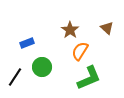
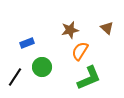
brown star: rotated 24 degrees clockwise
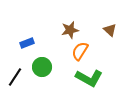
brown triangle: moved 3 px right, 2 px down
green L-shape: rotated 52 degrees clockwise
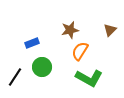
brown triangle: rotated 32 degrees clockwise
blue rectangle: moved 5 px right
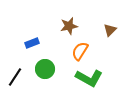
brown star: moved 1 px left, 4 px up
green circle: moved 3 px right, 2 px down
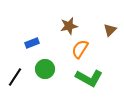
orange semicircle: moved 2 px up
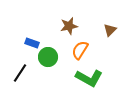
blue rectangle: rotated 40 degrees clockwise
orange semicircle: moved 1 px down
green circle: moved 3 px right, 12 px up
black line: moved 5 px right, 4 px up
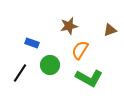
brown triangle: rotated 24 degrees clockwise
green circle: moved 2 px right, 8 px down
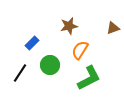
brown triangle: moved 3 px right, 2 px up
blue rectangle: rotated 64 degrees counterclockwise
green L-shape: rotated 56 degrees counterclockwise
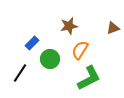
green circle: moved 6 px up
